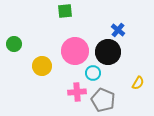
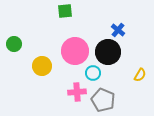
yellow semicircle: moved 2 px right, 8 px up
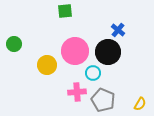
yellow circle: moved 5 px right, 1 px up
yellow semicircle: moved 29 px down
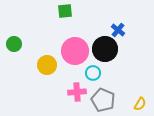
black circle: moved 3 px left, 3 px up
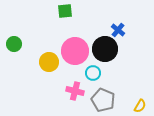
yellow circle: moved 2 px right, 3 px up
pink cross: moved 2 px left, 1 px up; rotated 18 degrees clockwise
yellow semicircle: moved 2 px down
